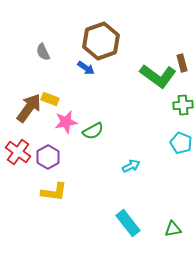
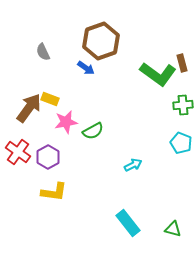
green L-shape: moved 2 px up
cyan arrow: moved 2 px right, 1 px up
green triangle: rotated 24 degrees clockwise
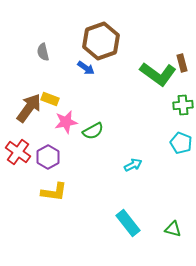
gray semicircle: rotated 12 degrees clockwise
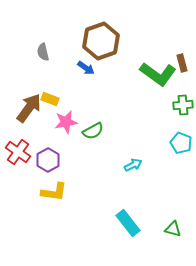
purple hexagon: moved 3 px down
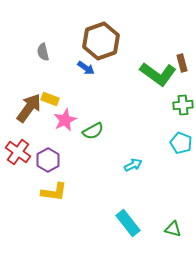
pink star: moved 1 px left, 2 px up; rotated 15 degrees counterclockwise
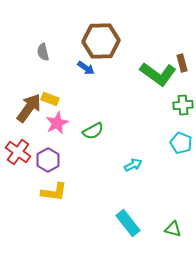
brown hexagon: rotated 18 degrees clockwise
pink star: moved 8 px left, 3 px down
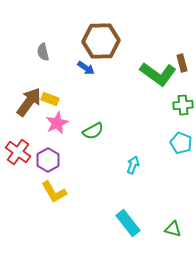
brown arrow: moved 6 px up
cyan arrow: rotated 42 degrees counterclockwise
yellow L-shape: rotated 52 degrees clockwise
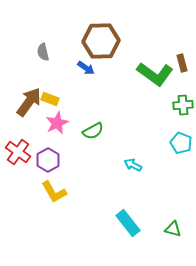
green L-shape: moved 3 px left
cyan arrow: rotated 84 degrees counterclockwise
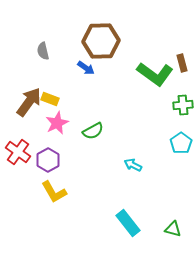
gray semicircle: moved 1 px up
cyan pentagon: rotated 15 degrees clockwise
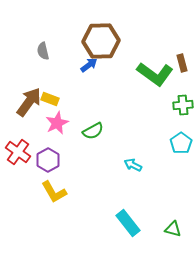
blue arrow: moved 3 px right, 3 px up; rotated 72 degrees counterclockwise
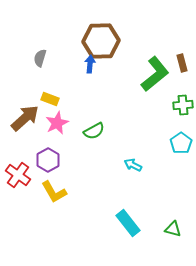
gray semicircle: moved 3 px left, 7 px down; rotated 30 degrees clockwise
blue arrow: moved 1 px right, 1 px up; rotated 48 degrees counterclockwise
green L-shape: rotated 75 degrees counterclockwise
brown arrow: moved 4 px left, 16 px down; rotated 12 degrees clockwise
green semicircle: moved 1 px right
red cross: moved 23 px down
